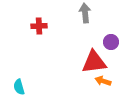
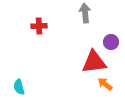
orange arrow: moved 2 px right, 3 px down; rotated 21 degrees clockwise
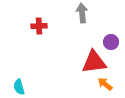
gray arrow: moved 3 px left
